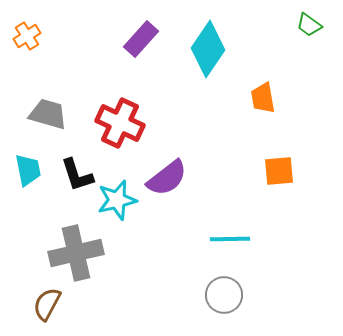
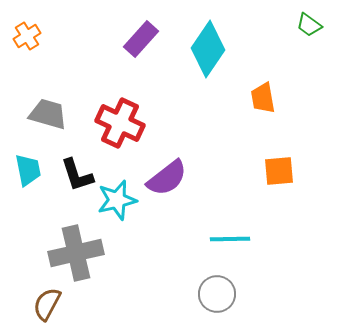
gray circle: moved 7 px left, 1 px up
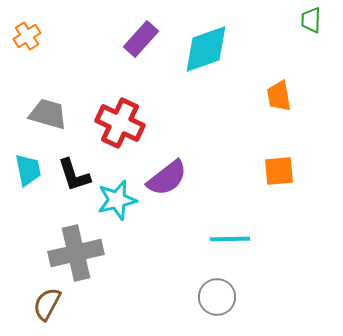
green trapezoid: moved 2 px right, 5 px up; rotated 56 degrees clockwise
cyan diamond: moved 2 px left; rotated 36 degrees clockwise
orange trapezoid: moved 16 px right, 2 px up
black L-shape: moved 3 px left
gray circle: moved 3 px down
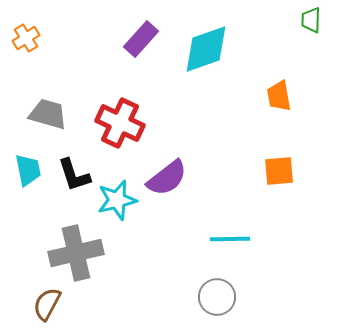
orange cross: moved 1 px left, 2 px down
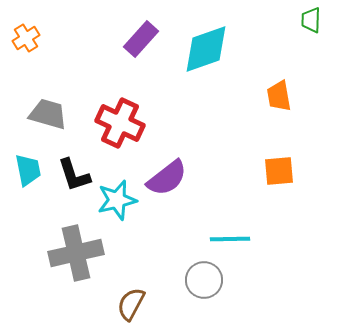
gray circle: moved 13 px left, 17 px up
brown semicircle: moved 84 px right
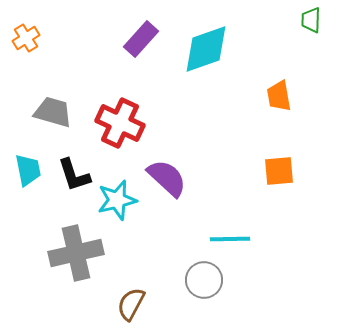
gray trapezoid: moved 5 px right, 2 px up
purple semicircle: rotated 99 degrees counterclockwise
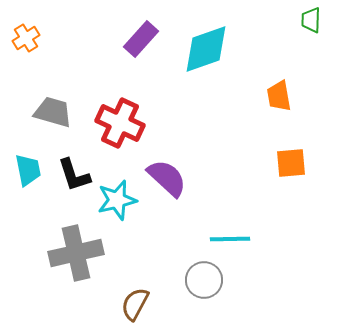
orange square: moved 12 px right, 8 px up
brown semicircle: moved 4 px right
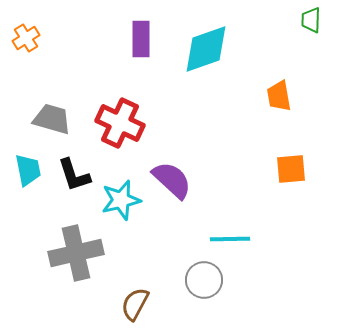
purple rectangle: rotated 42 degrees counterclockwise
gray trapezoid: moved 1 px left, 7 px down
orange square: moved 6 px down
purple semicircle: moved 5 px right, 2 px down
cyan star: moved 4 px right
